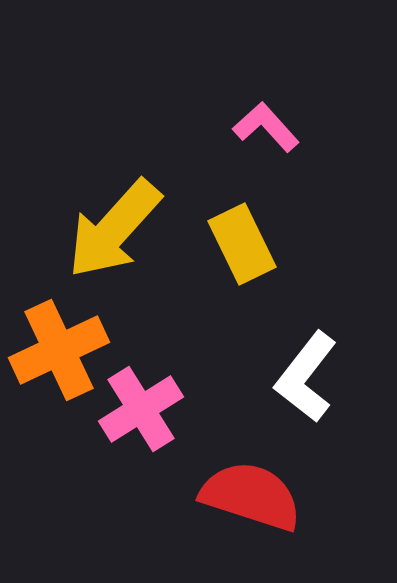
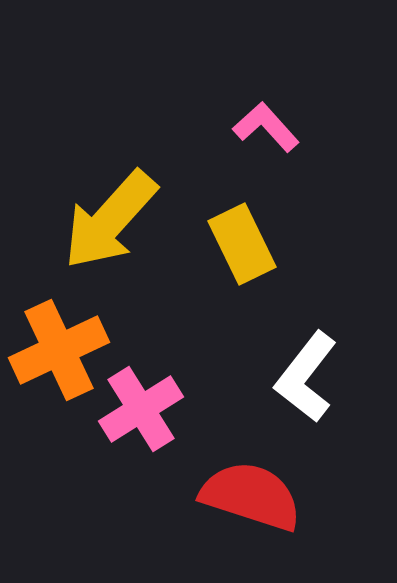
yellow arrow: moved 4 px left, 9 px up
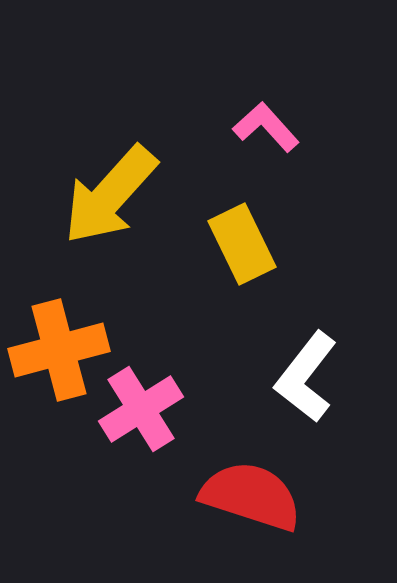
yellow arrow: moved 25 px up
orange cross: rotated 10 degrees clockwise
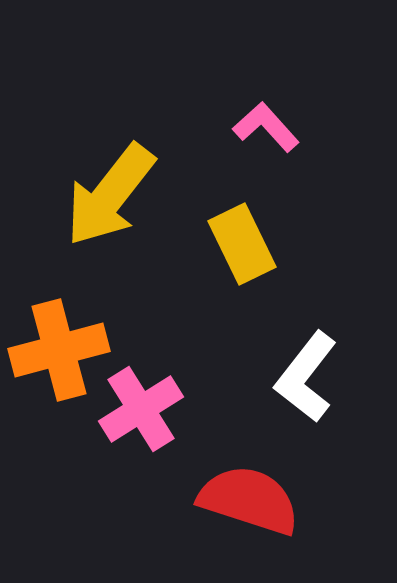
yellow arrow: rotated 4 degrees counterclockwise
red semicircle: moved 2 px left, 4 px down
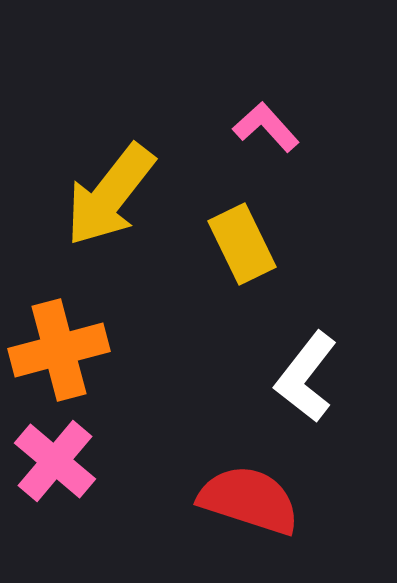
pink cross: moved 86 px left, 52 px down; rotated 18 degrees counterclockwise
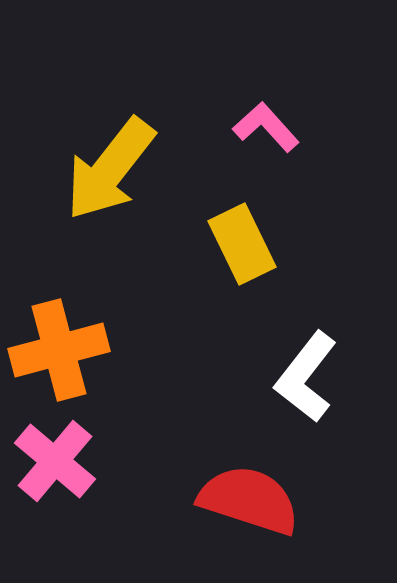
yellow arrow: moved 26 px up
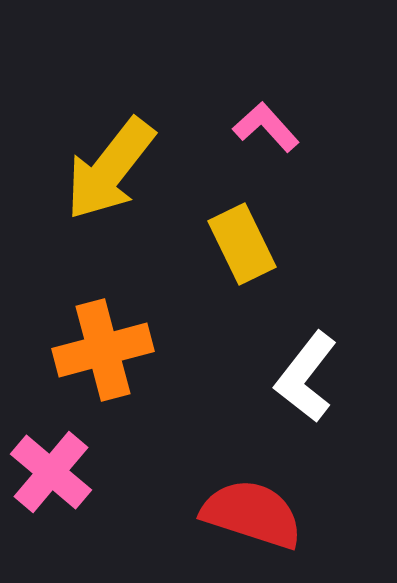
orange cross: moved 44 px right
pink cross: moved 4 px left, 11 px down
red semicircle: moved 3 px right, 14 px down
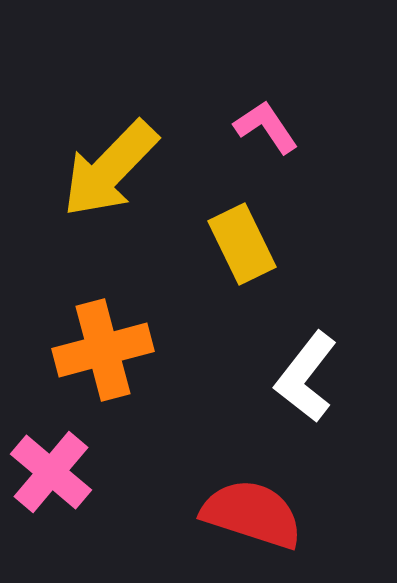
pink L-shape: rotated 8 degrees clockwise
yellow arrow: rotated 6 degrees clockwise
